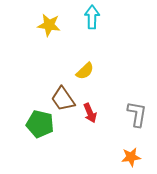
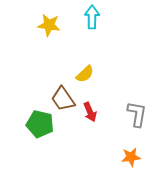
yellow semicircle: moved 3 px down
red arrow: moved 1 px up
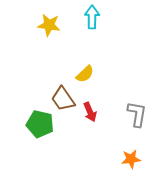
orange star: moved 2 px down
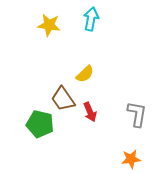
cyan arrow: moved 1 px left, 2 px down; rotated 10 degrees clockwise
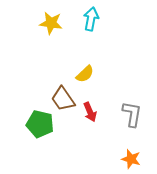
yellow star: moved 2 px right, 2 px up
gray L-shape: moved 5 px left
orange star: rotated 24 degrees clockwise
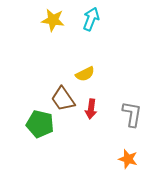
cyan arrow: rotated 10 degrees clockwise
yellow star: moved 2 px right, 3 px up
yellow semicircle: rotated 18 degrees clockwise
red arrow: moved 1 px right, 3 px up; rotated 30 degrees clockwise
orange star: moved 3 px left
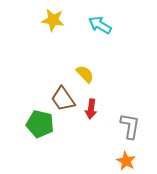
cyan arrow: moved 9 px right, 6 px down; rotated 80 degrees counterclockwise
yellow semicircle: rotated 108 degrees counterclockwise
gray L-shape: moved 2 px left, 12 px down
orange star: moved 2 px left, 2 px down; rotated 12 degrees clockwise
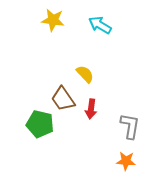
orange star: rotated 24 degrees counterclockwise
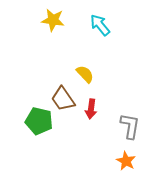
cyan arrow: rotated 20 degrees clockwise
green pentagon: moved 1 px left, 3 px up
orange star: rotated 24 degrees clockwise
